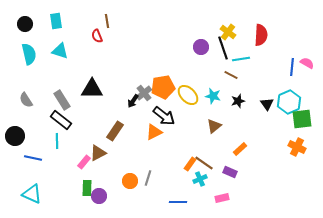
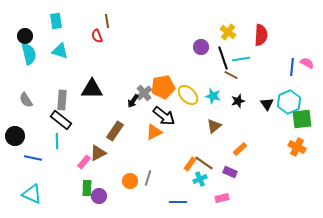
black circle at (25, 24): moved 12 px down
black line at (223, 48): moved 10 px down
gray rectangle at (62, 100): rotated 36 degrees clockwise
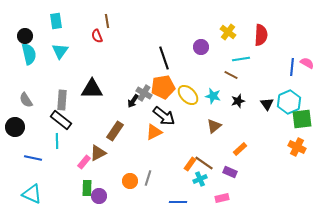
cyan triangle at (60, 51): rotated 48 degrees clockwise
black line at (223, 58): moved 59 px left
gray cross at (144, 93): rotated 21 degrees counterclockwise
black circle at (15, 136): moved 9 px up
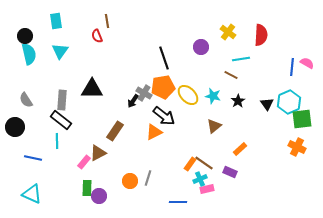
black star at (238, 101): rotated 16 degrees counterclockwise
pink rectangle at (222, 198): moved 15 px left, 9 px up
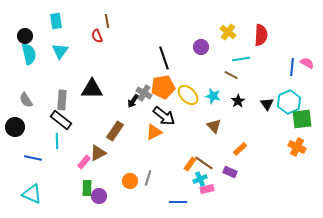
brown triangle at (214, 126): rotated 35 degrees counterclockwise
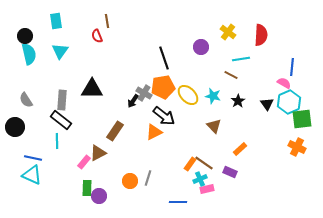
pink semicircle at (307, 63): moved 23 px left, 20 px down
cyan triangle at (32, 194): moved 19 px up
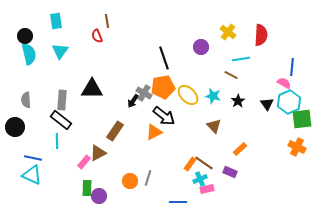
gray semicircle at (26, 100): rotated 28 degrees clockwise
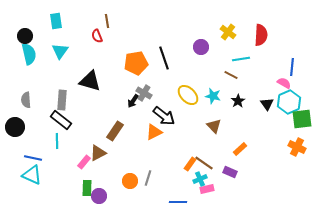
orange pentagon at (163, 87): moved 27 px left, 24 px up
black triangle at (92, 89): moved 2 px left, 8 px up; rotated 15 degrees clockwise
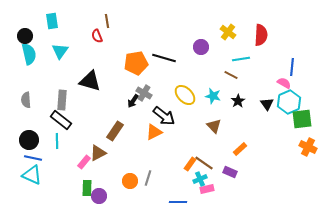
cyan rectangle at (56, 21): moved 4 px left
black line at (164, 58): rotated 55 degrees counterclockwise
yellow ellipse at (188, 95): moved 3 px left
black circle at (15, 127): moved 14 px right, 13 px down
orange cross at (297, 147): moved 11 px right
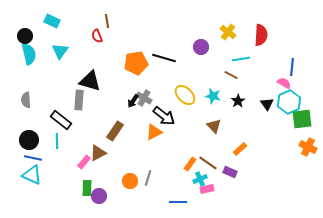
cyan rectangle at (52, 21): rotated 56 degrees counterclockwise
gray cross at (144, 93): moved 5 px down
gray rectangle at (62, 100): moved 17 px right
brown line at (204, 163): moved 4 px right
